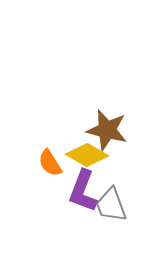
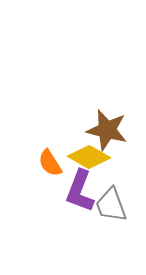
yellow diamond: moved 2 px right, 2 px down
purple L-shape: moved 3 px left
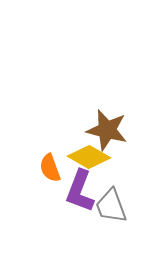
orange semicircle: moved 5 px down; rotated 12 degrees clockwise
gray trapezoid: moved 1 px down
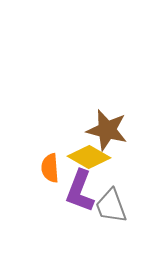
orange semicircle: rotated 16 degrees clockwise
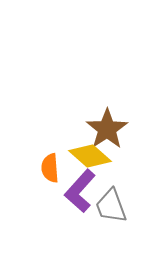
brown star: moved 1 px up; rotated 24 degrees clockwise
yellow diamond: moved 1 px right, 1 px up; rotated 12 degrees clockwise
purple L-shape: rotated 21 degrees clockwise
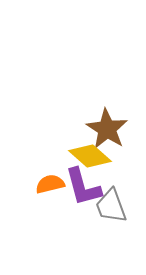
brown star: rotated 6 degrees counterclockwise
orange semicircle: moved 16 px down; rotated 80 degrees clockwise
purple L-shape: moved 3 px right, 4 px up; rotated 57 degrees counterclockwise
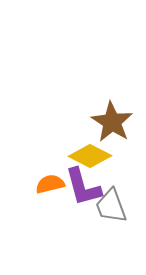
brown star: moved 5 px right, 7 px up
yellow diamond: rotated 15 degrees counterclockwise
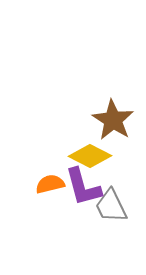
brown star: moved 1 px right, 2 px up
gray trapezoid: rotated 6 degrees counterclockwise
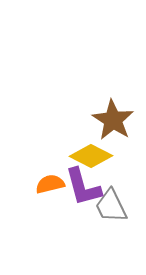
yellow diamond: moved 1 px right
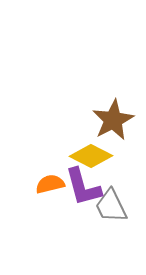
brown star: rotated 12 degrees clockwise
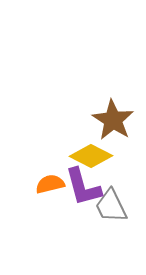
brown star: rotated 12 degrees counterclockwise
